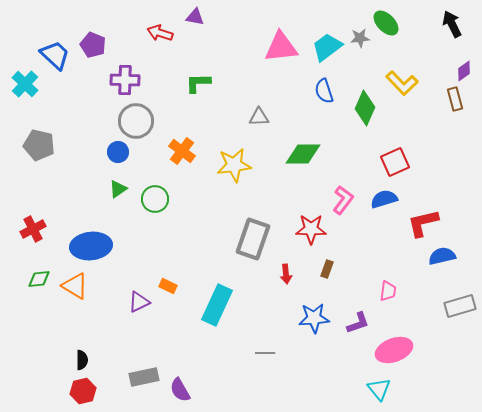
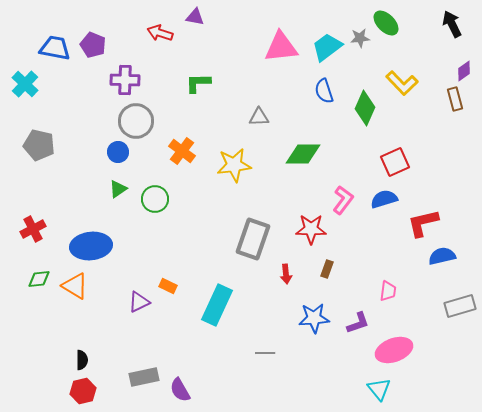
blue trapezoid at (55, 55): moved 7 px up; rotated 32 degrees counterclockwise
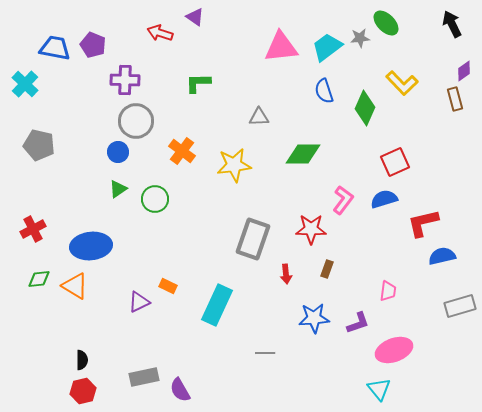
purple triangle at (195, 17): rotated 24 degrees clockwise
